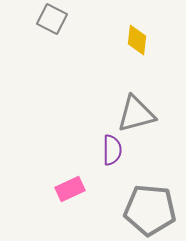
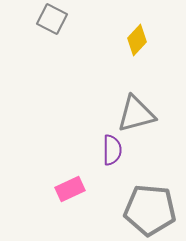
yellow diamond: rotated 36 degrees clockwise
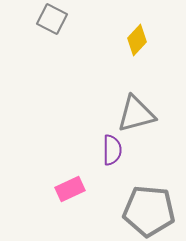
gray pentagon: moved 1 px left, 1 px down
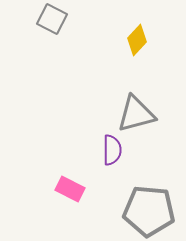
pink rectangle: rotated 52 degrees clockwise
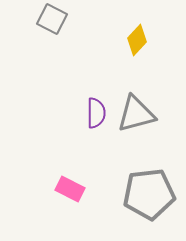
purple semicircle: moved 16 px left, 37 px up
gray pentagon: moved 17 px up; rotated 12 degrees counterclockwise
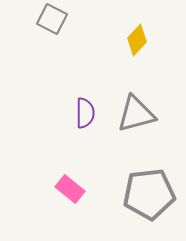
purple semicircle: moved 11 px left
pink rectangle: rotated 12 degrees clockwise
